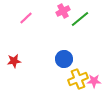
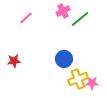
pink star: moved 2 px left, 2 px down
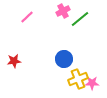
pink line: moved 1 px right, 1 px up
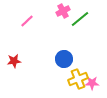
pink line: moved 4 px down
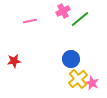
pink line: moved 3 px right; rotated 32 degrees clockwise
blue circle: moved 7 px right
yellow cross: rotated 18 degrees counterclockwise
pink star: rotated 24 degrees clockwise
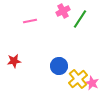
green line: rotated 18 degrees counterclockwise
blue circle: moved 12 px left, 7 px down
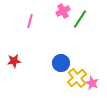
pink line: rotated 64 degrees counterclockwise
blue circle: moved 2 px right, 3 px up
yellow cross: moved 1 px left, 1 px up
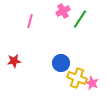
yellow cross: rotated 30 degrees counterclockwise
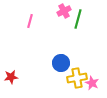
pink cross: moved 1 px right
green line: moved 2 px left; rotated 18 degrees counterclockwise
red star: moved 3 px left, 16 px down
yellow cross: rotated 30 degrees counterclockwise
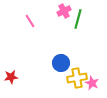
pink line: rotated 48 degrees counterclockwise
